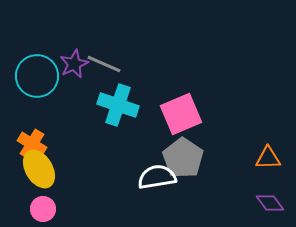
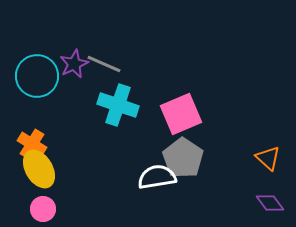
orange triangle: rotated 44 degrees clockwise
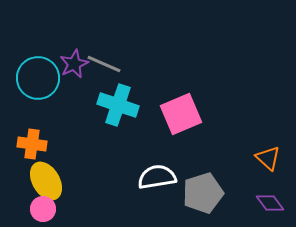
cyan circle: moved 1 px right, 2 px down
orange cross: rotated 24 degrees counterclockwise
gray pentagon: moved 20 px right, 35 px down; rotated 21 degrees clockwise
yellow ellipse: moved 7 px right, 12 px down
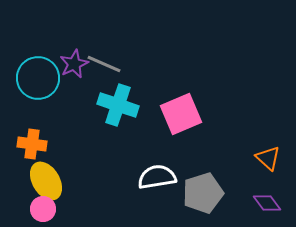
purple diamond: moved 3 px left
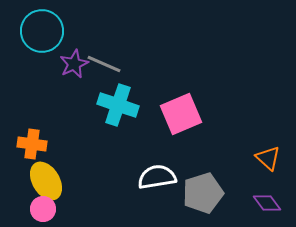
cyan circle: moved 4 px right, 47 px up
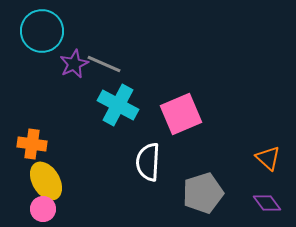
cyan cross: rotated 9 degrees clockwise
white semicircle: moved 9 px left, 15 px up; rotated 78 degrees counterclockwise
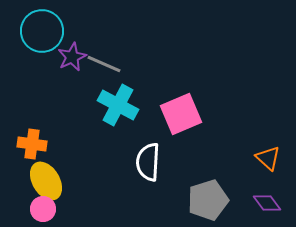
purple star: moved 2 px left, 7 px up
gray pentagon: moved 5 px right, 7 px down
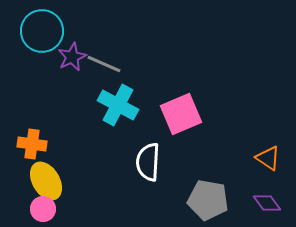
orange triangle: rotated 8 degrees counterclockwise
gray pentagon: rotated 27 degrees clockwise
